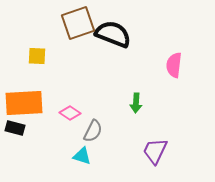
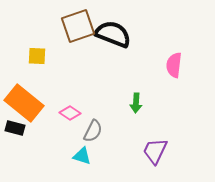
brown square: moved 3 px down
orange rectangle: rotated 42 degrees clockwise
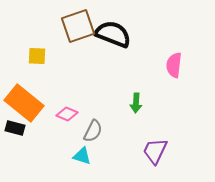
pink diamond: moved 3 px left, 1 px down; rotated 10 degrees counterclockwise
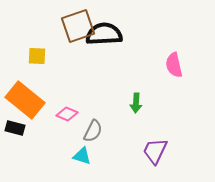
black semicircle: moved 9 px left; rotated 24 degrees counterclockwise
pink semicircle: rotated 20 degrees counterclockwise
orange rectangle: moved 1 px right, 3 px up
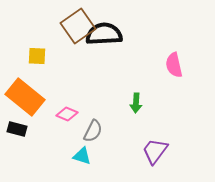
brown square: rotated 16 degrees counterclockwise
orange rectangle: moved 3 px up
black rectangle: moved 2 px right, 1 px down
purple trapezoid: rotated 12 degrees clockwise
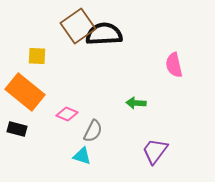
orange rectangle: moved 5 px up
green arrow: rotated 90 degrees clockwise
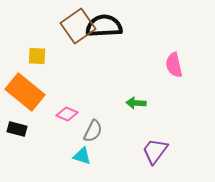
black semicircle: moved 8 px up
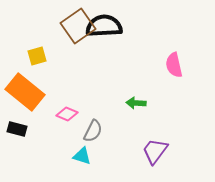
yellow square: rotated 18 degrees counterclockwise
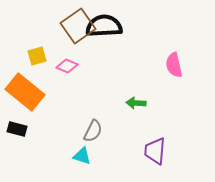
pink diamond: moved 48 px up
purple trapezoid: rotated 32 degrees counterclockwise
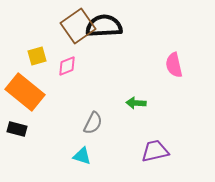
pink diamond: rotated 45 degrees counterclockwise
gray semicircle: moved 8 px up
purple trapezoid: rotated 72 degrees clockwise
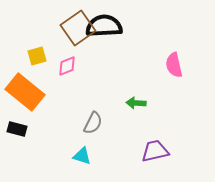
brown square: moved 2 px down
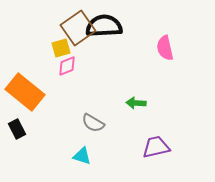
yellow square: moved 24 px right, 8 px up
pink semicircle: moved 9 px left, 17 px up
gray semicircle: rotated 95 degrees clockwise
black rectangle: rotated 48 degrees clockwise
purple trapezoid: moved 1 px right, 4 px up
